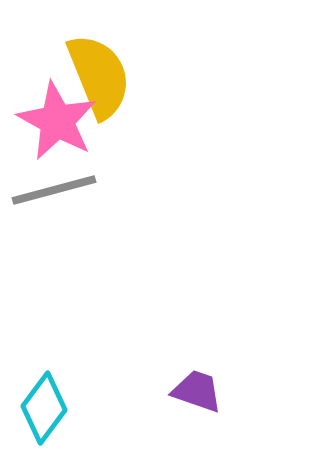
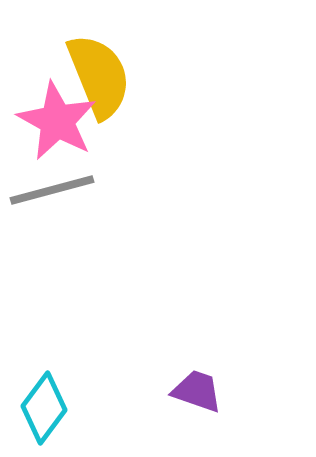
gray line: moved 2 px left
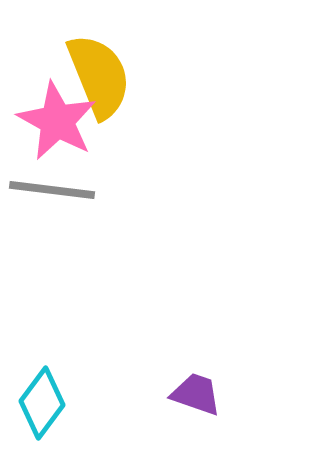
gray line: rotated 22 degrees clockwise
purple trapezoid: moved 1 px left, 3 px down
cyan diamond: moved 2 px left, 5 px up
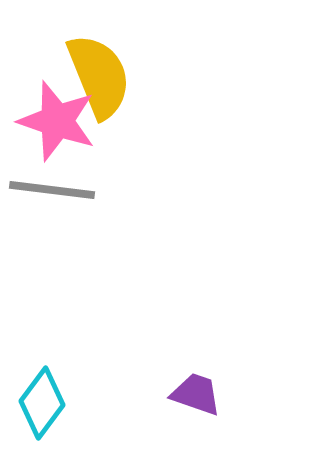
pink star: rotated 10 degrees counterclockwise
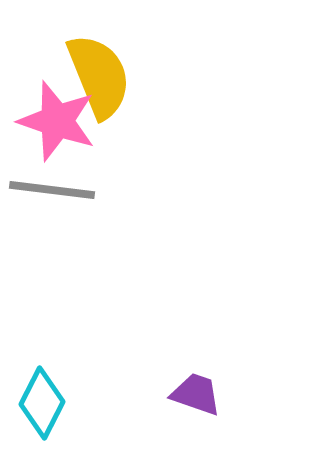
cyan diamond: rotated 10 degrees counterclockwise
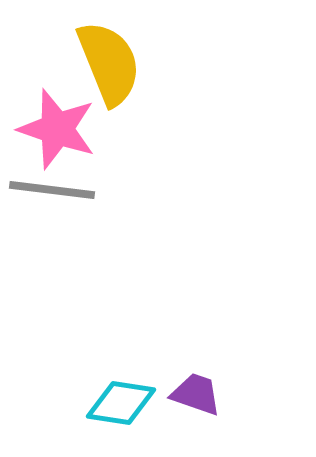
yellow semicircle: moved 10 px right, 13 px up
pink star: moved 8 px down
cyan diamond: moved 79 px right; rotated 72 degrees clockwise
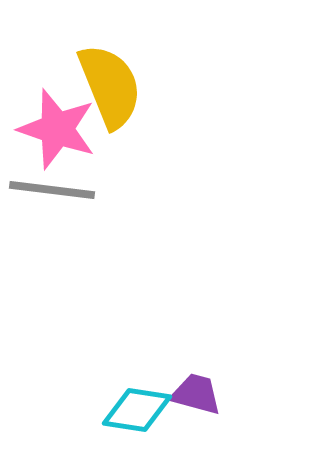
yellow semicircle: moved 1 px right, 23 px down
purple trapezoid: rotated 4 degrees counterclockwise
cyan diamond: moved 16 px right, 7 px down
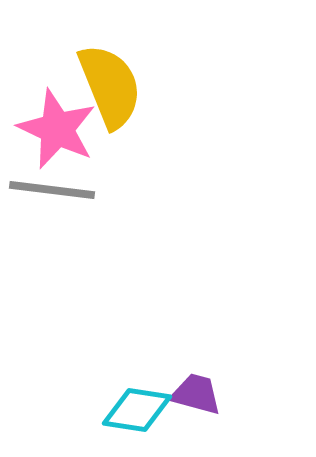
pink star: rotated 6 degrees clockwise
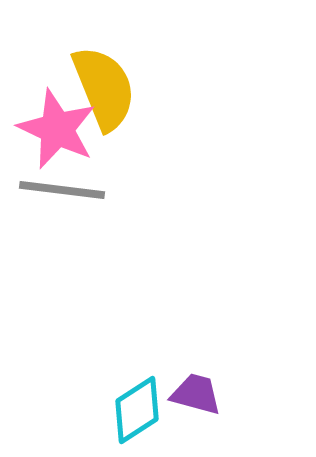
yellow semicircle: moved 6 px left, 2 px down
gray line: moved 10 px right
cyan diamond: rotated 42 degrees counterclockwise
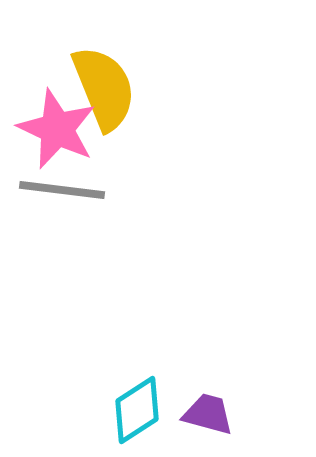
purple trapezoid: moved 12 px right, 20 px down
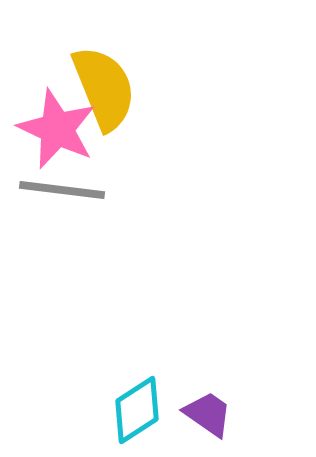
purple trapezoid: rotated 20 degrees clockwise
